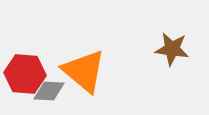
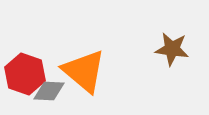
red hexagon: rotated 15 degrees clockwise
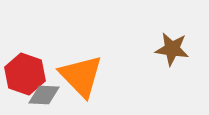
orange triangle: moved 3 px left, 5 px down; rotated 6 degrees clockwise
gray diamond: moved 5 px left, 4 px down
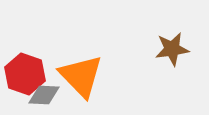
brown star: rotated 16 degrees counterclockwise
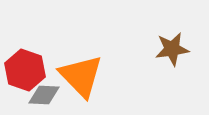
red hexagon: moved 4 px up
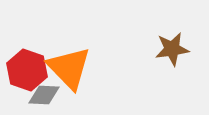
red hexagon: moved 2 px right
orange triangle: moved 12 px left, 8 px up
